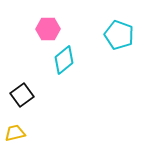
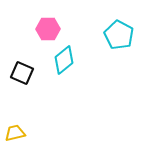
cyan pentagon: rotated 8 degrees clockwise
black square: moved 22 px up; rotated 30 degrees counterclockwise
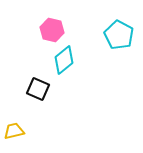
pink hexagon: moved 4 px right, 1 px down; rotated 15 degrees clockwise
black square: moved 16 px right, 16 px down
yellow trapezoid: moved 1 px left, 2 px up
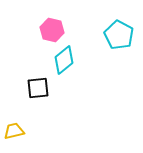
black square: moved 1 px up; rotated 30 degrees counterclockwise
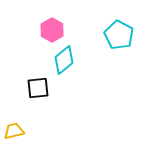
pink hexagon: rotated 15 degrees clockwise
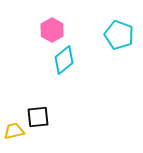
cyan pentagon: rotated 8 degrees counterclockwise
black square: moved 29 px down
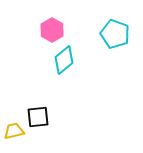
cyan pentagon: moved 4 px left, 1 px up
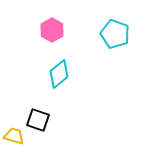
cyan diamond: moved 5 px left, 14 px down
black square: moved 3 px down; rotated 25 degrees clockwise
yellow trapezoid: moved 5 px down; rotated 30 degrees clockwise
